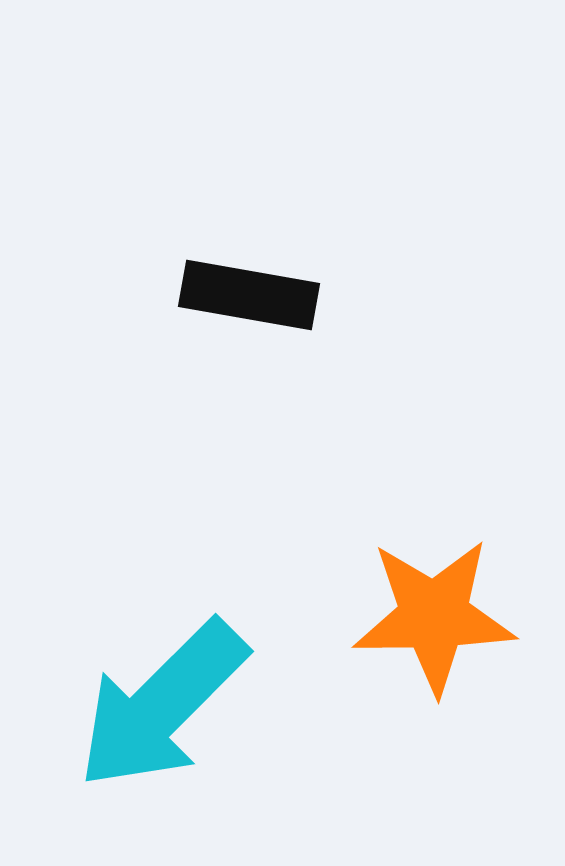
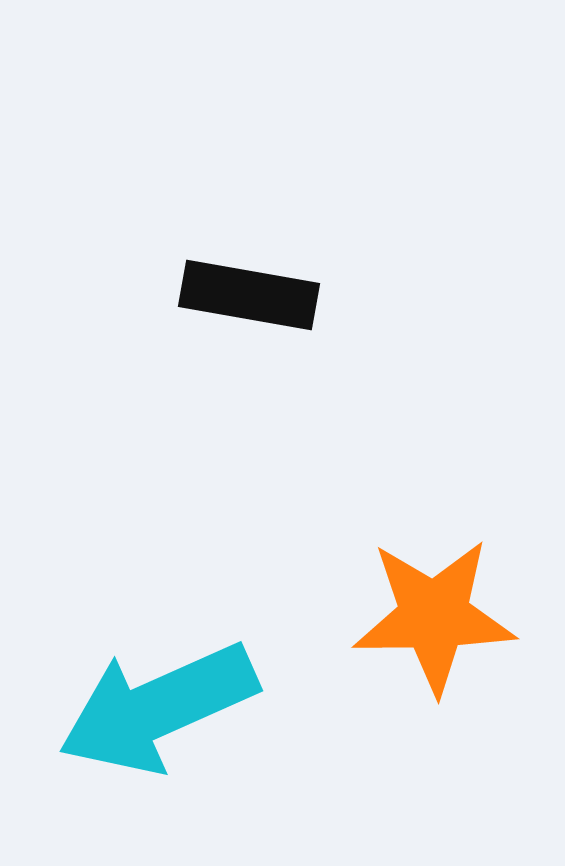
cyan arrow: moved 4 px left, 3 px down; rotated 21 degrees clockwise
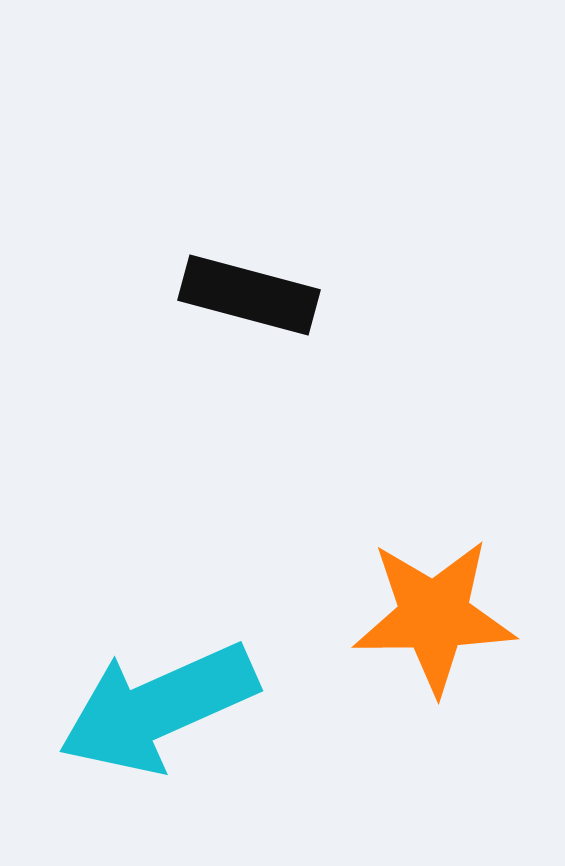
black rectangle: rotated 5 degrees clockwise
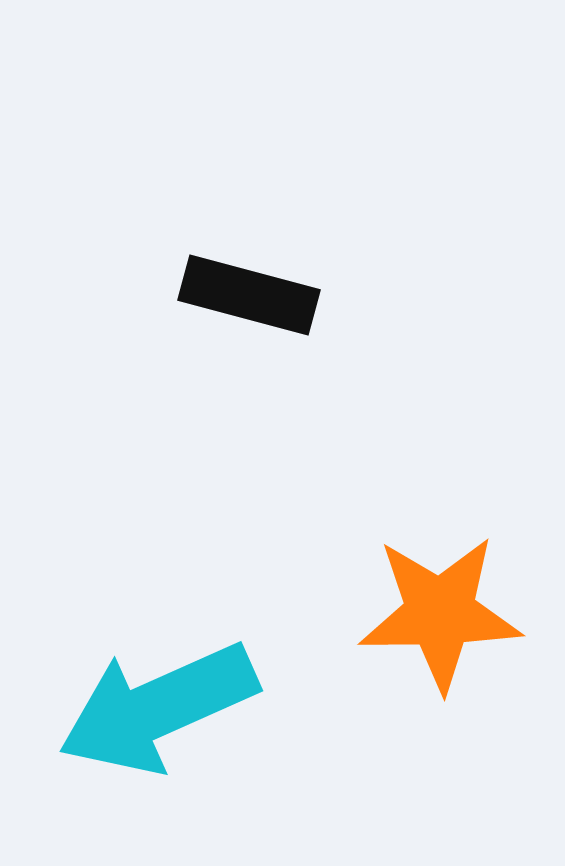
orange star: moved 6 px right, 3 px up
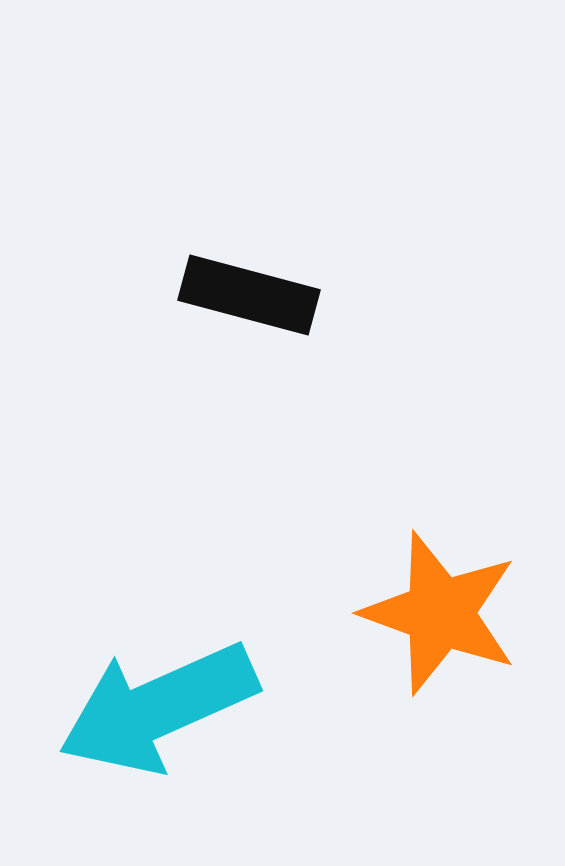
orange star: rotated 21 degrees clockwise
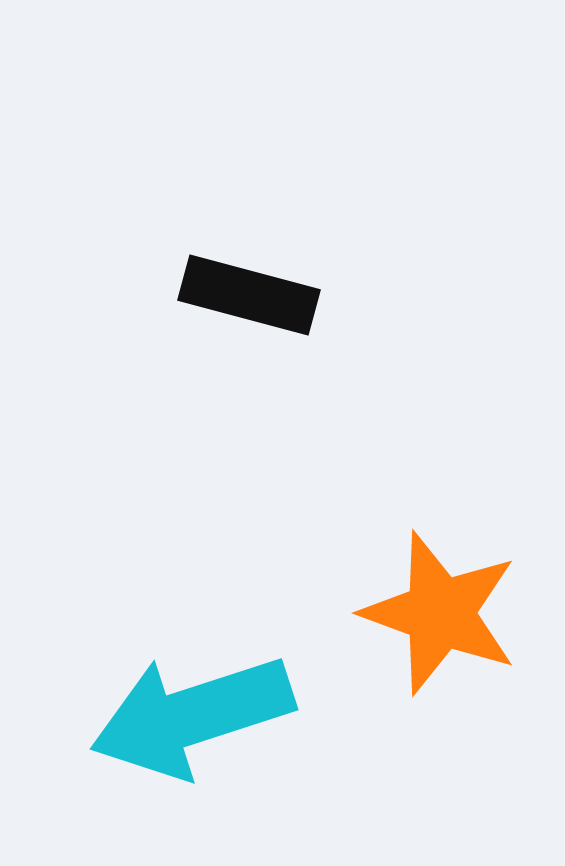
cyan arrow: moved 34 px right, 8 px down; rotated 6 degrees clockwise
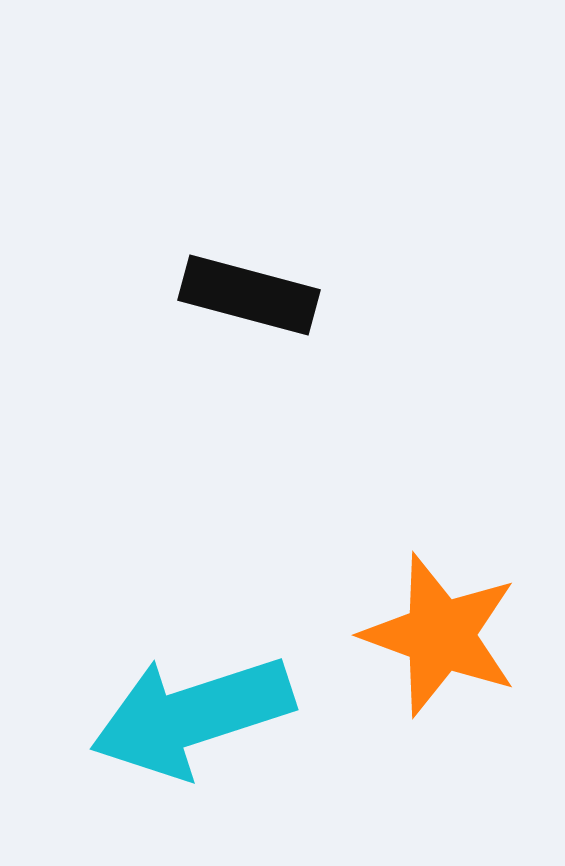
orange star: moved 22 px down
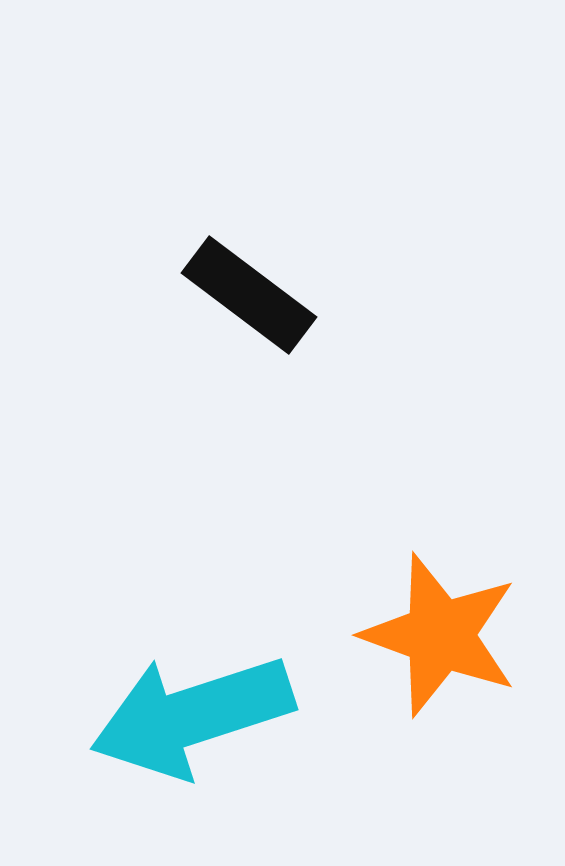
black rectangle: rotated 22 degrees clockwise
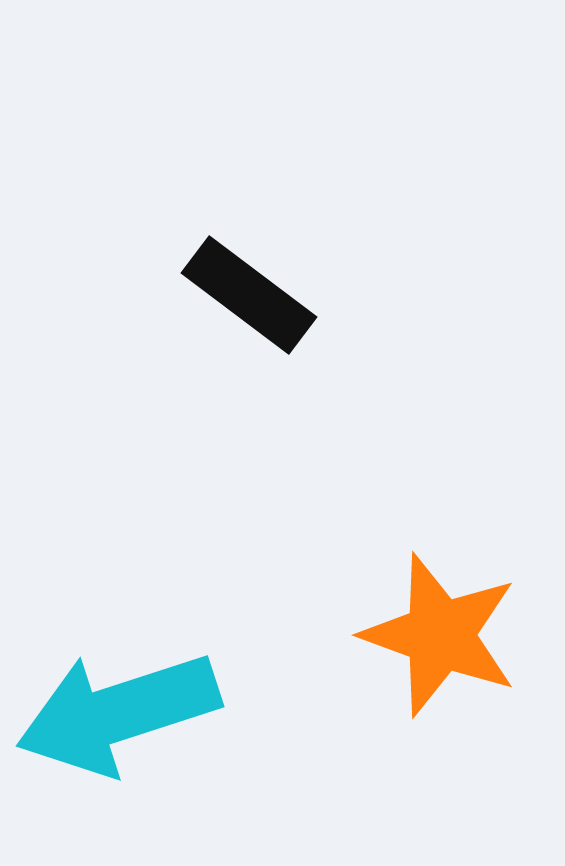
cyan arrow: moved 74 px left, 3 px up
